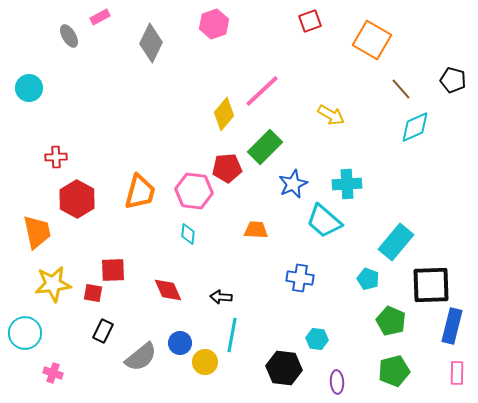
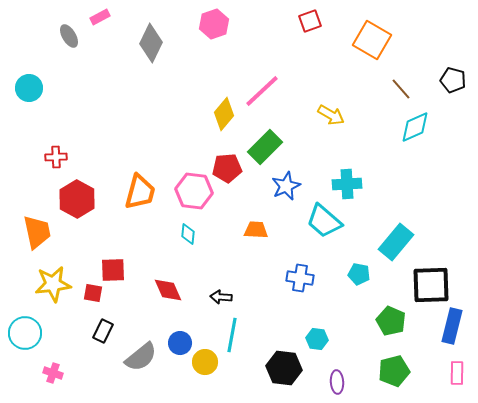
blue star at (293, 184): moved 7 px left, 2 px down
cyan pentagon at (368, 279): moved 9 px left, 5 px up; rotated 10 degrees counterclockwise
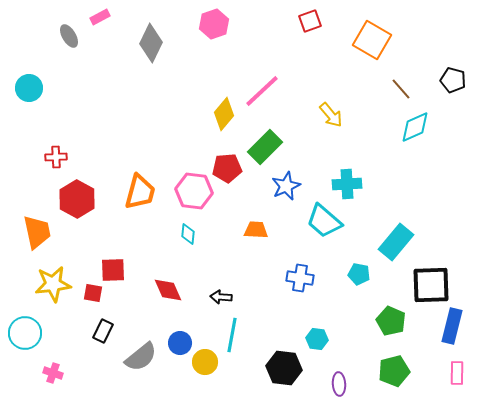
yellow arrow at (331, 115): rotated 20 degrees clockwise
purple ellipse at (337, 382): moved 2 px right, 2 px down
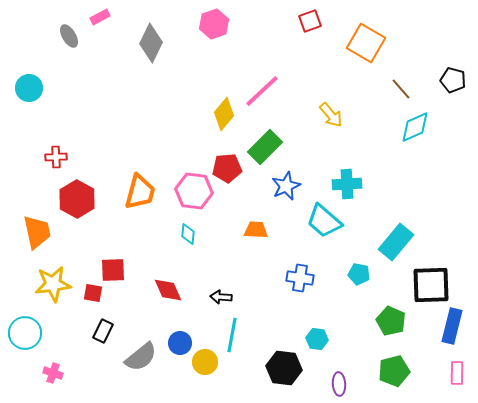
orange square at (372, 40): moved 6 px left, 3 px down
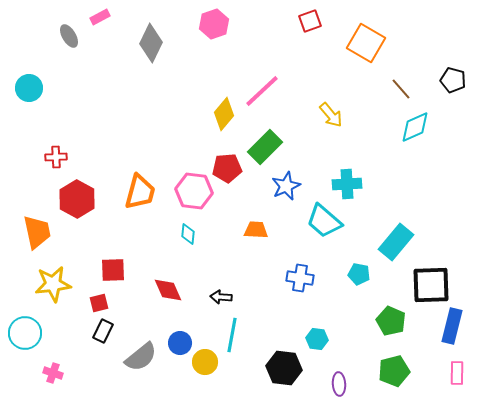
red square at (93, 293): moved 6 px right, 10 px down; rotated 24 degrees counterclockwise
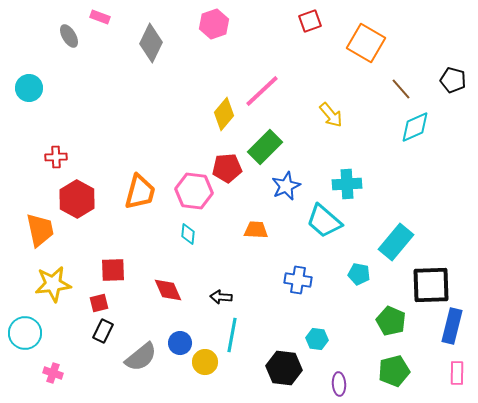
pink rectangle at (100, 17): rotated 48 degrees clockwise
orange trapezoid at (37, 232): moved 3 px right, 2 px up
blue cross at (300, 278): moved 2 px left, 2 px down
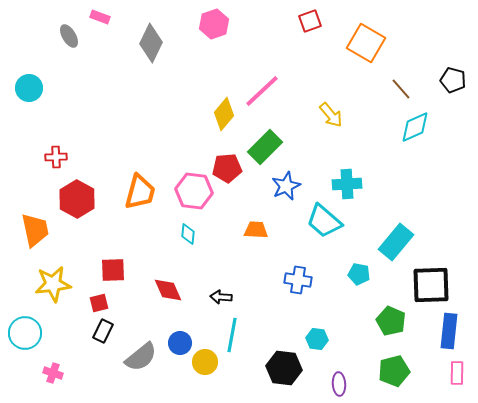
orange trapezoid at (40, 230): moved 5 px left
blue rectangle at (452, 326): moved 3 px left, 5 px down; rotated 8 degrees counterclockwise
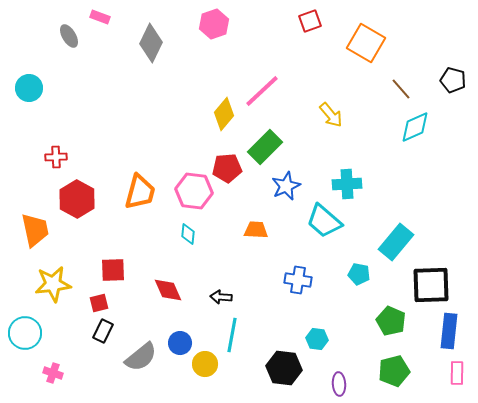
yellow circle at (205, 362): moved 2 px down
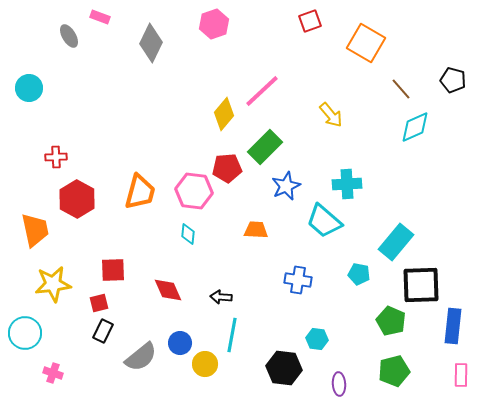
black square at (431, 285): moved 10 px left
blue rectangle at (449, 331): moved 4 px right, 5 px up
pink rectangle at (457, 373): moved 4 px right, 2 px down
